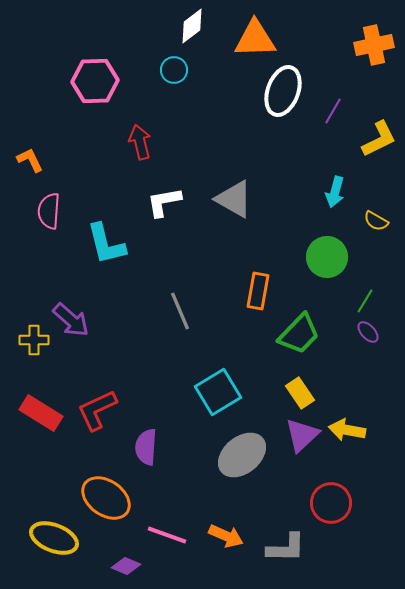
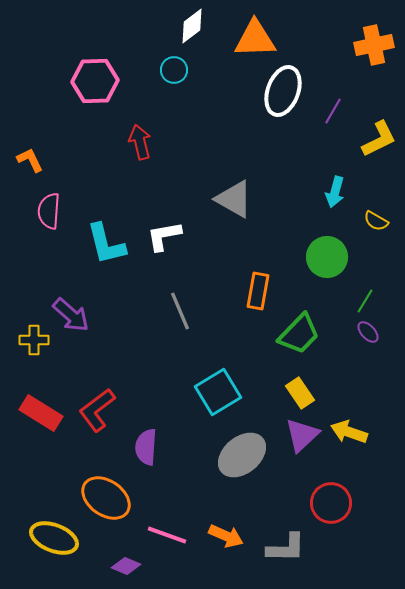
white L-shape: moved 34 px down
purple arrow: moved 5 px up
red L-shape: rotated 12 degrees counterclockwise
yellow arrow: moved 2 px right, 2 px down; rotated 9 degrees clockwise
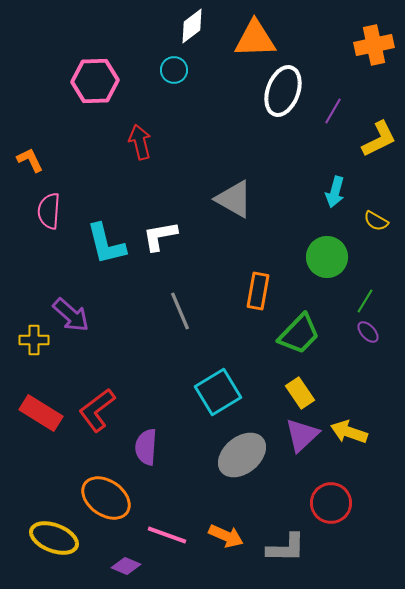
white L-shape: moved 4 px left
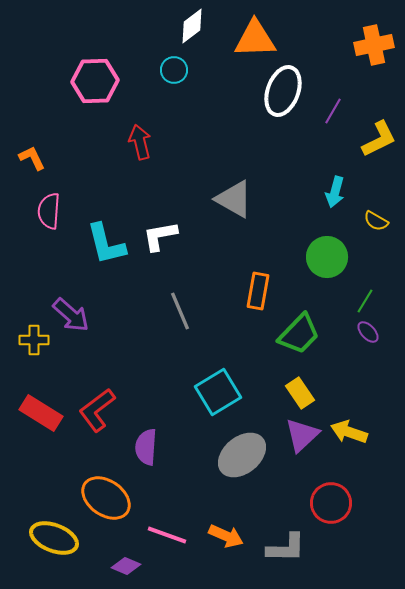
orange L-shape: moved 2 px right, 2 px up
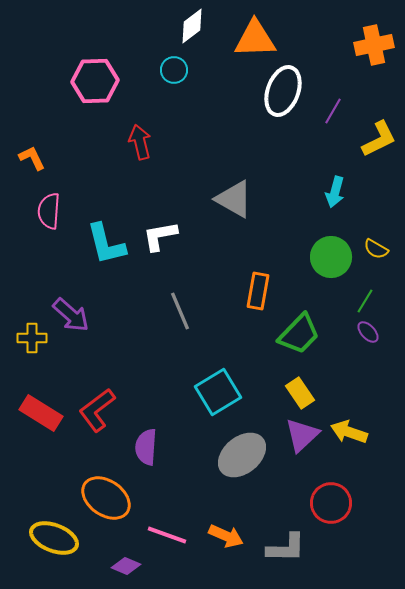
yellow semicircle: moved 28 px down
green circle: moved 4 px right
yellow cross: moved 2 px left, 2 px up
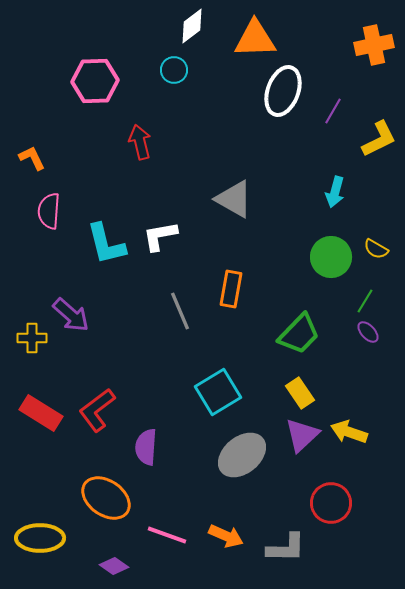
orange rectangle: moved 27 px left, 2 px up
yellow ellipse: moved 14 px left; rotated 21 degrees counterclockwise
purple diamond: moved 12 px left; rotated 12 degrees clockwise
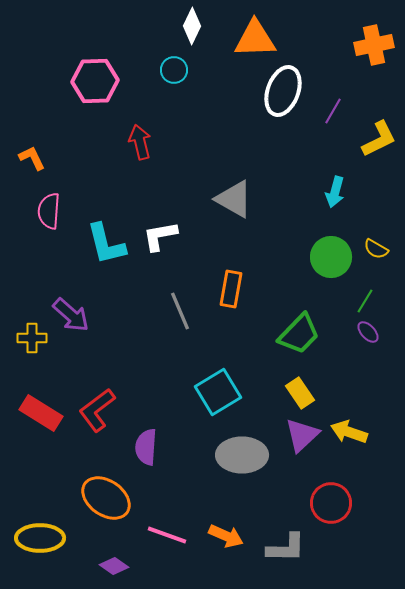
white diamond: rotated 27 degrees counterclockwise
gray ellipse: rotated 39 degrees clockwise
